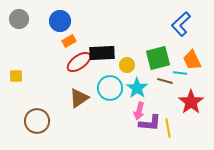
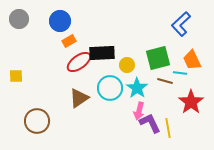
purple L-shape: rotated 120 degrees counterclockwise
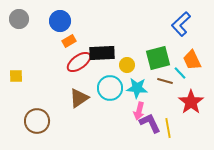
cyan line: rotated 40 degrees clockwise
cyan star: rotated 30 degrees counterclockwise
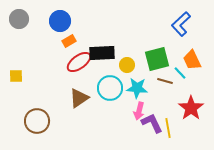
green square: moved 1 px left, 1 px down
red star: moved 6 px down
purple L-shape: moved 2 px right
